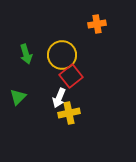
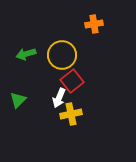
orange cross: moved 3 px left
green arrow: rotated 90 degrees clockwise
red square: moved 1 px right, 5 px down
green triangle: moved 3 px down
yellow cross: moved 2 px right, 1 px down
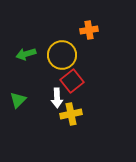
orange cross: moved 5 px left, 6 px down
white arrow: moved 2 px left; rotated 24 degrees counterclockwise
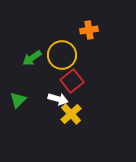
green arrow: moved 6 px right, 4 px down; rotated 18 degrees counterclockwise
white arrow: moved 1 px right, 1 px down; rotated 72 degrees counterclockwise
yellow cross: rotated 30 degrees counterclockwise
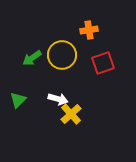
red square: moved 31 px right, 18 px up; rotated 20 degrees clockwise
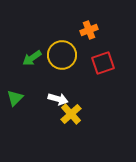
orange cross: rotated 12 degrees counterclockwise
green triangle: moved 3 px left, 2 px up
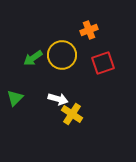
green arrow: moved 1 px right
yellow cross: moved 1 px right; rotated 15 degrees counterclockwise
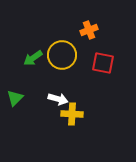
red square: rotated 30 degrees clockwise
yellow cross: rotated 30 degrees counterclockwise
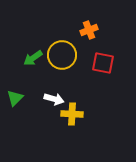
white arrow: moved 4 px left
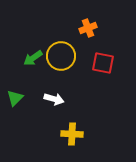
orange cross: moved 1 px left, 2 px up
yellow circle: moved 1 px left, 1 px down
yellow cross: moved 20 px down
